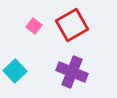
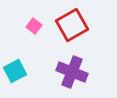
cyan square: rotated 15 degrees clockwise
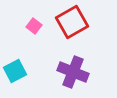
red square: moved 3 px up
purple cross: moved 1 px right
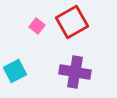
pink square: moved 3 px right
purple cross: moved 2 px right; rotated 12 degrees counterclockwise
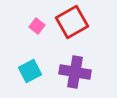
cyan square: moved 15 px right
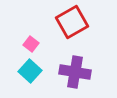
pink square: moved 6 px left, 18 px down
cyan square: rotated 20 degrees counterclockwise
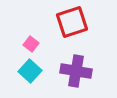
red square: rotated 12 degrees clockwise
purple cross: moved 1 px right, 1 px up
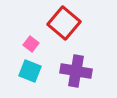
red square: moved 8 px left, 1 px down; rotated 32 degrees counterclockwise
cyan square: rotated 20 degrees counterclockwise
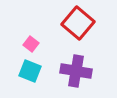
red square: moved 14 px right
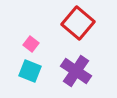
purple cross: rotated 24 degrees clockwise
